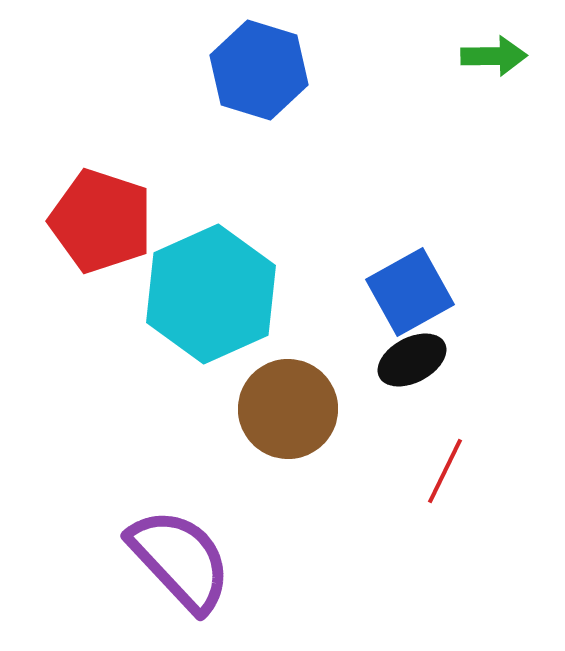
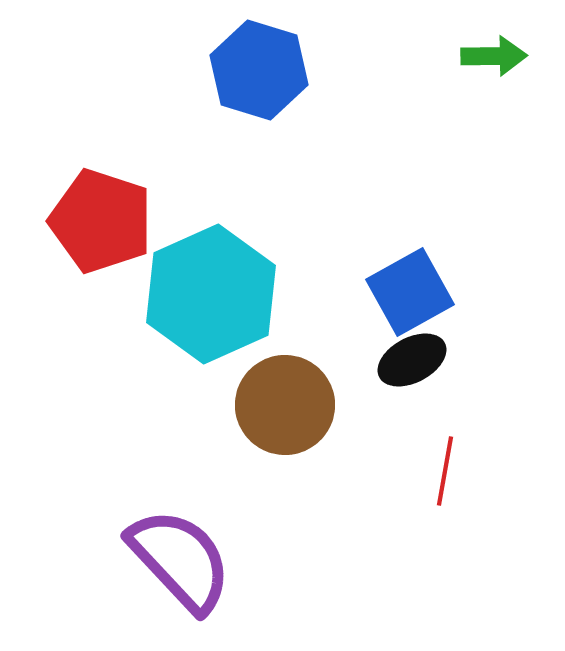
brown circle: moved 3 px left, 4 px up
red line: rotated 16 degrees counterclockwise
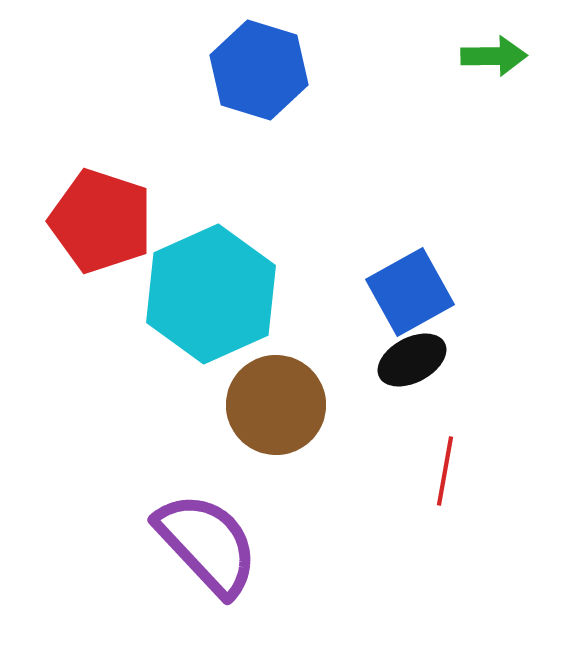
brown circle: moved 9 px left
purple semicircle: moved 27 px right, 16 px up
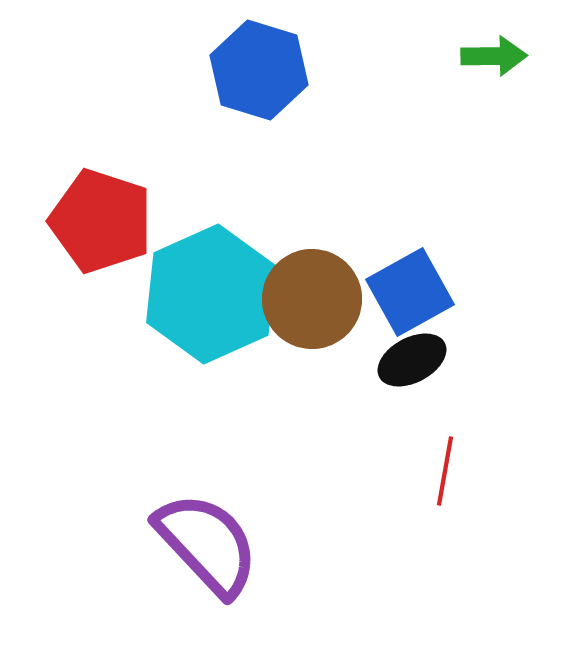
brown circle: moved 36 px right, 106 px up
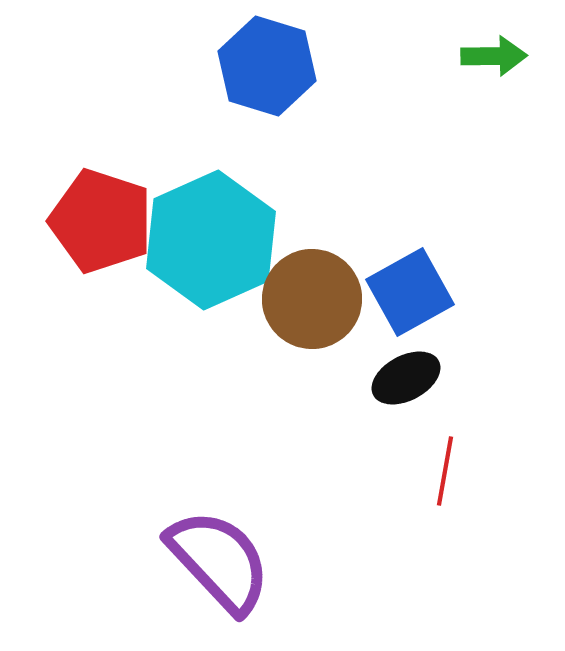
blue hexagon: moved 8 px right, 4 px up
cyan hexagon: moved 54 px up
black ellipse: moved 6 px left, 18 px down
purple semicircle: moved 12 px right, 17 px down
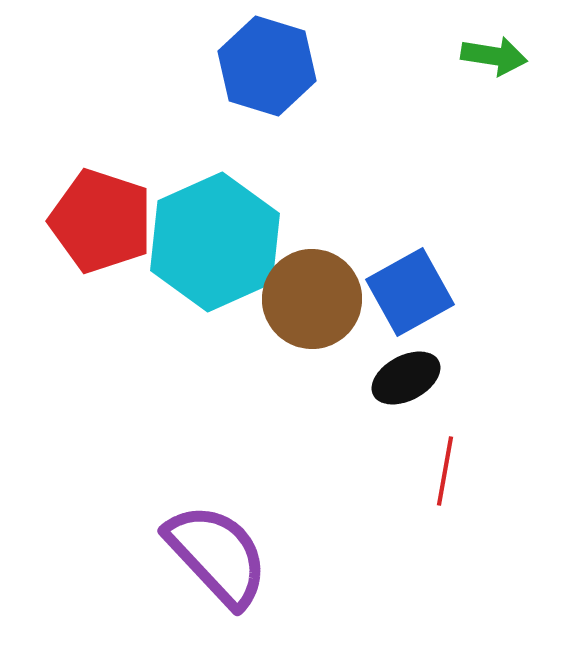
green arrow: rotated 10 degrees clockwise
cyan hexagon: moved 4 px right, 2 px down
purple semicircle: moved 2 px left, 6 px up
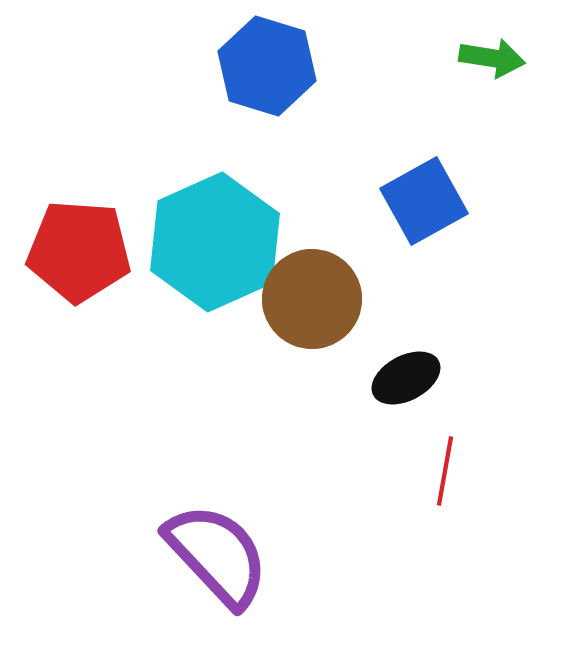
green arrow: moved 2 px left, 2 px down
red pentagon: moved 22 px left, 30 px down; rotated 14 degrees counterclockwise
blue square: moved 14 px right, 91 px up
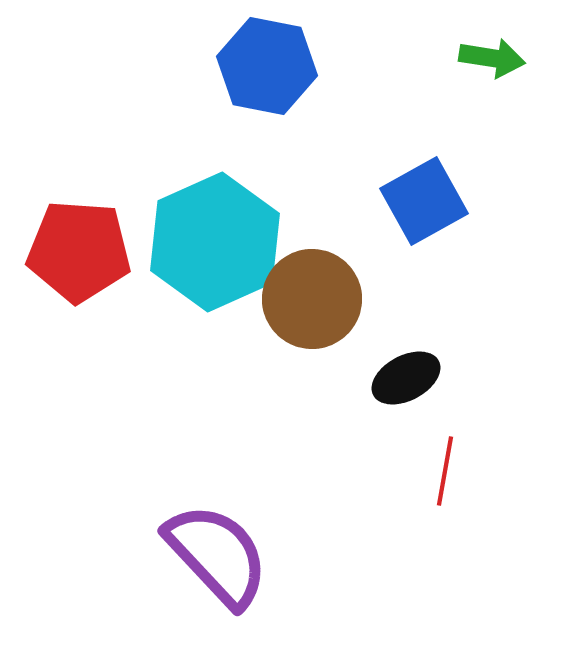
blue hexagon: rotated 6 degrees counterclockwise
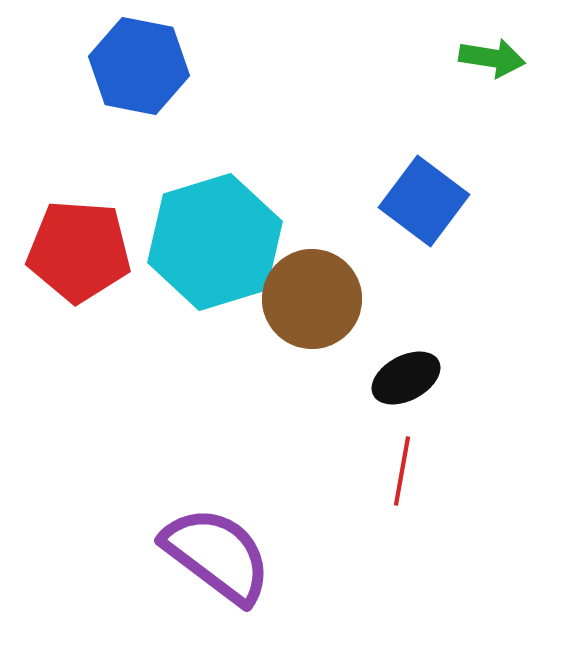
blue hexagon: moved 128 px left
blue square: rotated 24 degrees counterclockwise
cyan hexagon: rotated 7 degrees clockwise
red line: moved 43 px left
purple semicircle: rotated 10 degrees counterclockwise
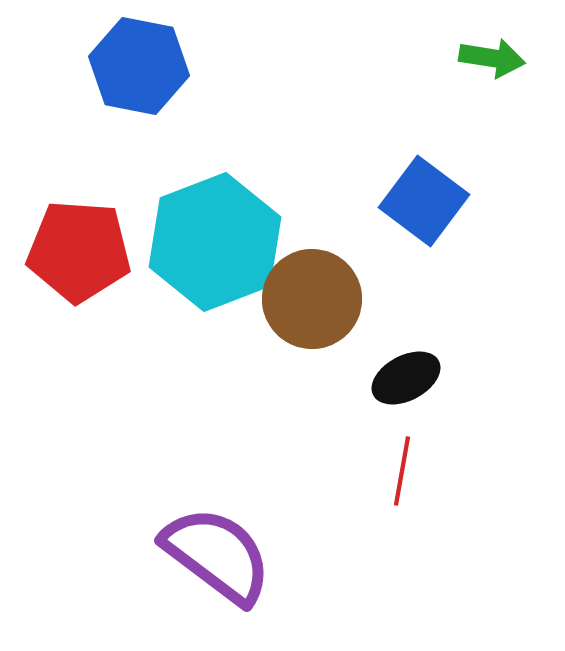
cyan hexagon: rotated 4 degrees counterclockwise
